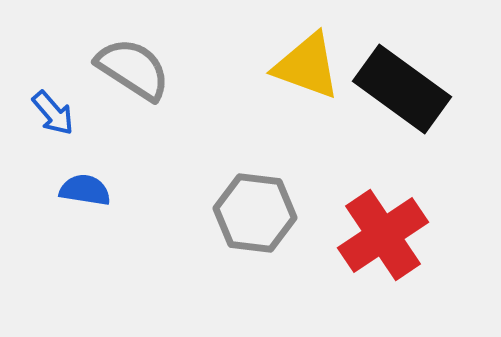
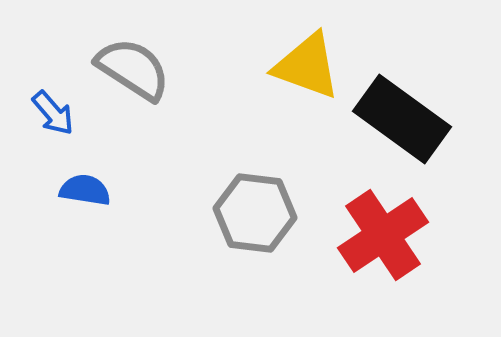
black rectangle: moved 30 px down
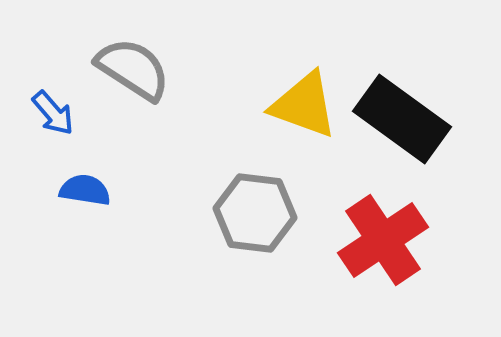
yellow triangle: moved 3 px left, 39 px down
red cross: moved 5 px down
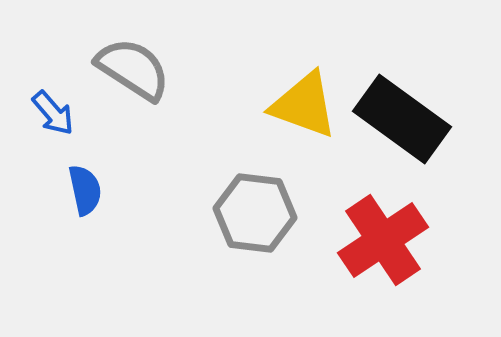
blue semicircle: rotated 69 degrees clockwise
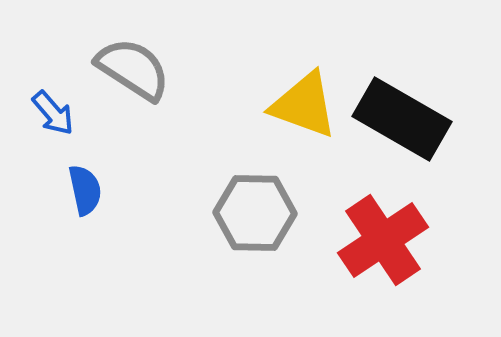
black rectangle: rotated 6 degrees counterclockwise
gray hexagon: rotated 6 degrees counterclockwise
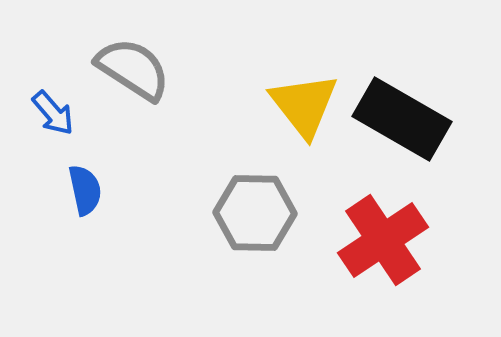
yellow triangle: rotated 32 degrees clockwise
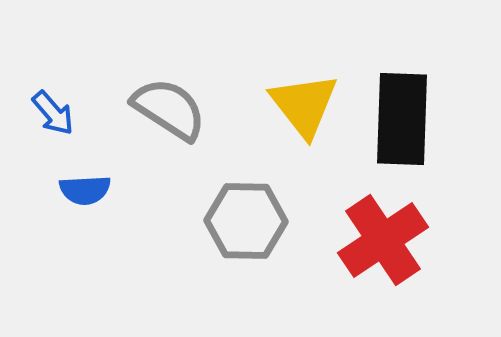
gray semicircle: moved 36 px right, 40 px down
black rectangle: rotated 62 degrees clockwise
blue semicircle: rotated 99 degrees clockwise
gray hexagon: moved 9 px left, 8 px down
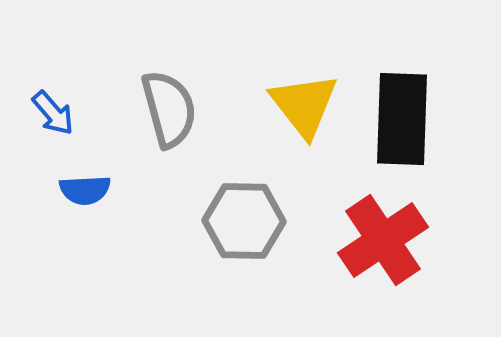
gray semicircle: rotated 42 degrees clockwise
gray hexagon: moved 2 px left
